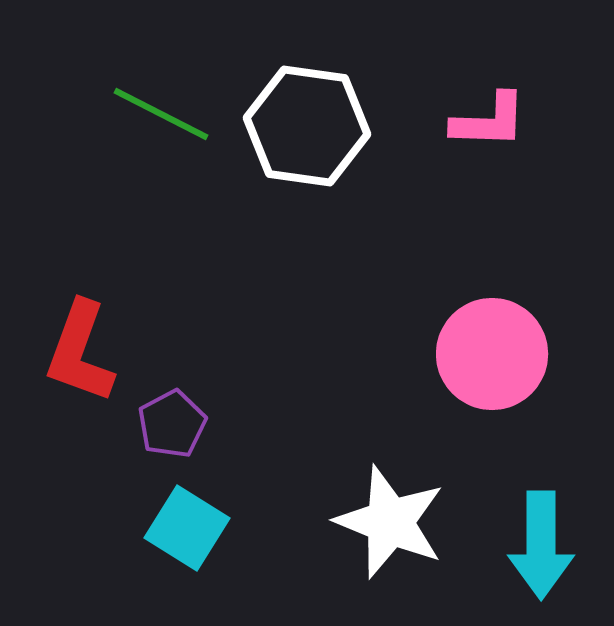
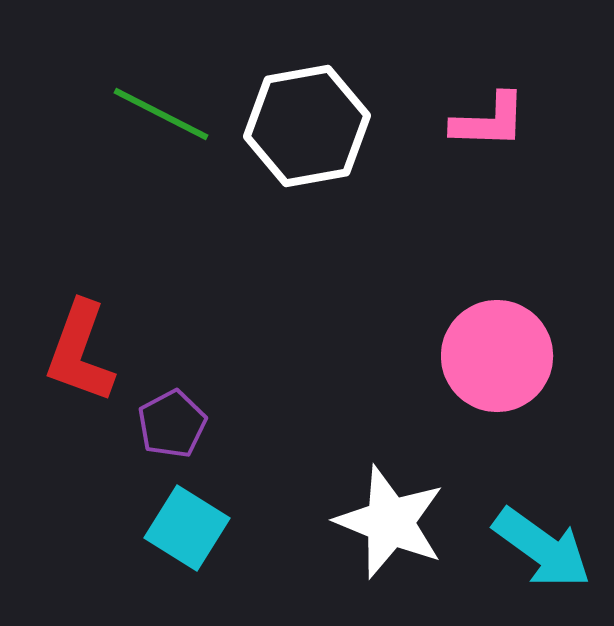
white hexagon: rotated 18 degrees counterclockwise
pink circle: moved 5 px right, 2 px down
cyan arrow: moved 1 px right, 3 px down; rotated 54 degrees counterclockwise
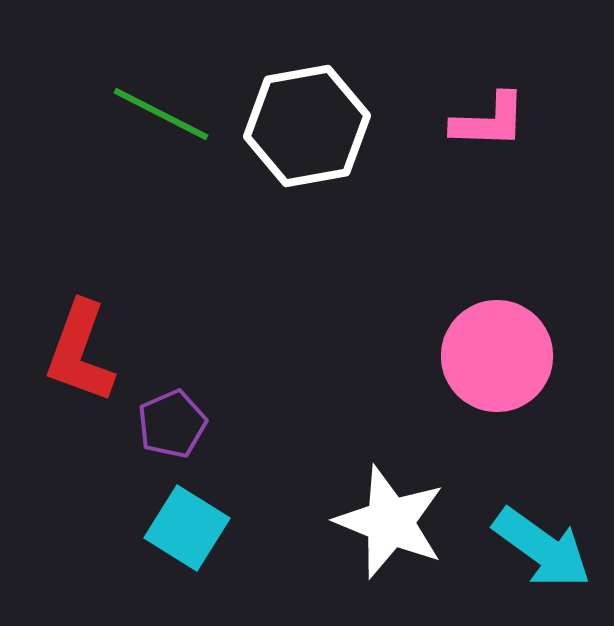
purple pentagon: rotated 4 degrees clockwise
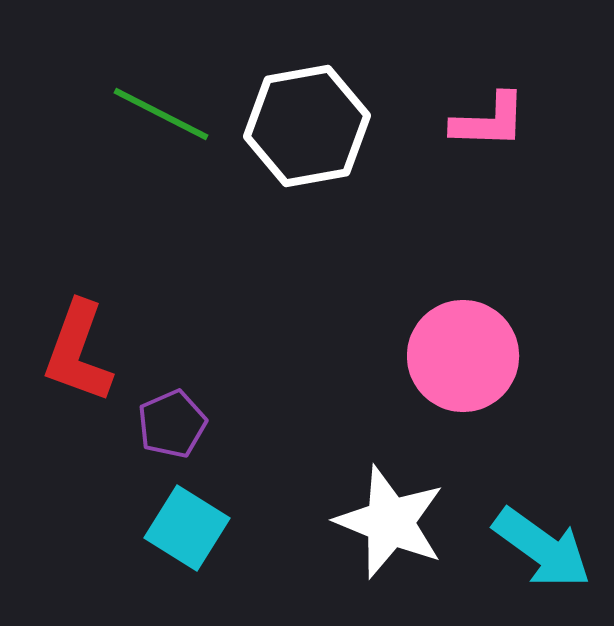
red L-shape: moved 2 px left
pink circle: moved 34 px left
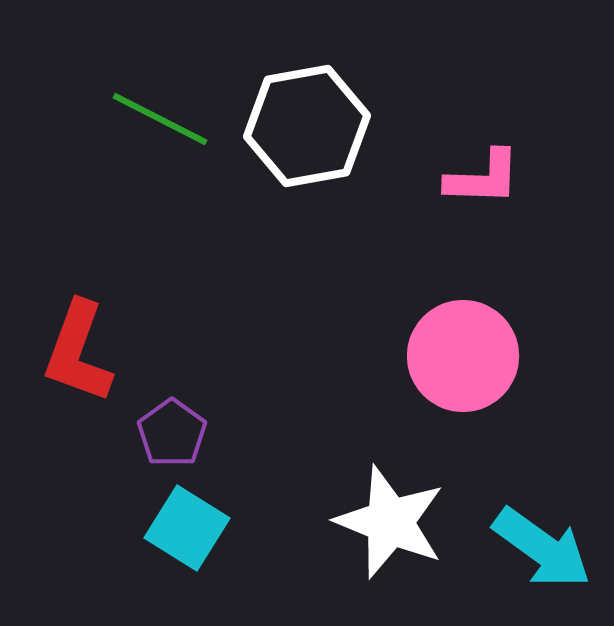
green line: moved 1 px left, 5 px down
pink L-shape: moved 6 px left, 57 px down
purple pentagon: moved 9 px down; rotated 12 degrees counterclockwise
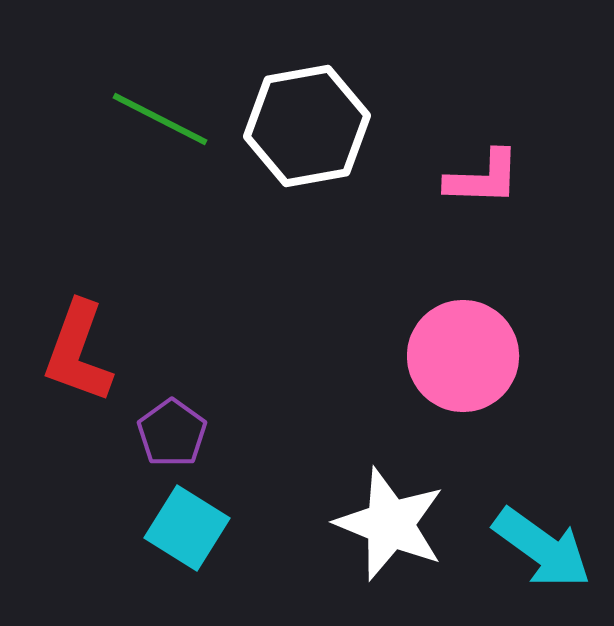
white star: moved 2 px down
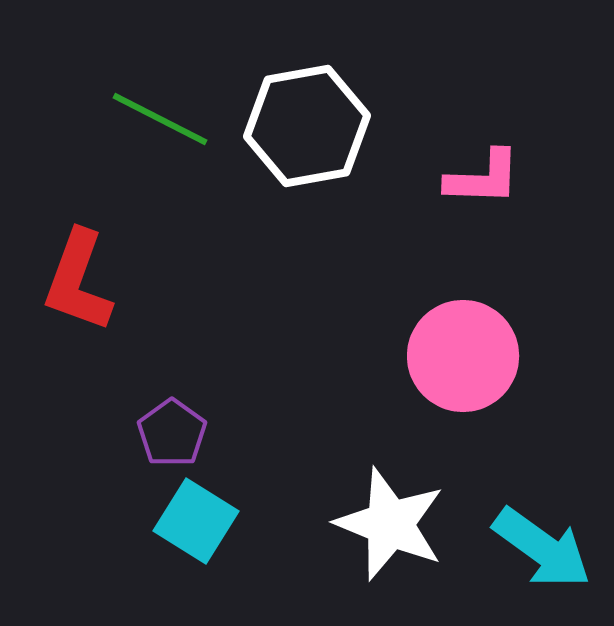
red L-shape: moved 71 px up
cyan square: moved 9 px right, 7 px up
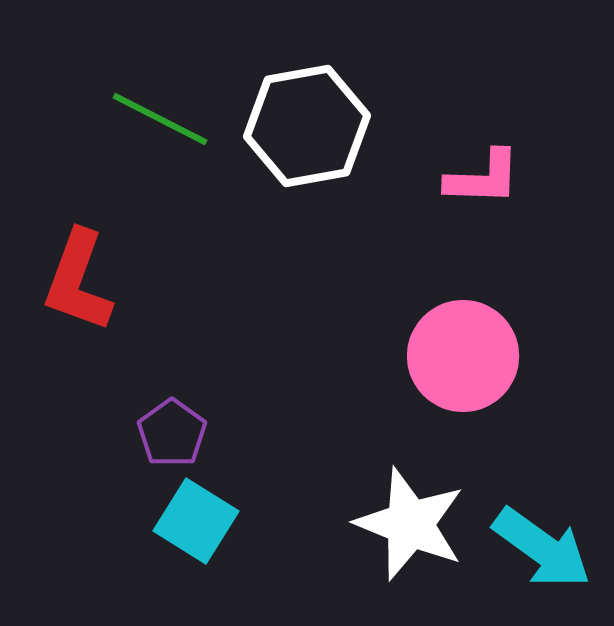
white star: moved 20 px right
